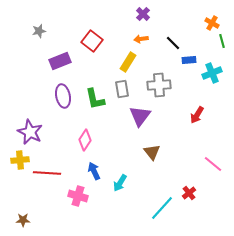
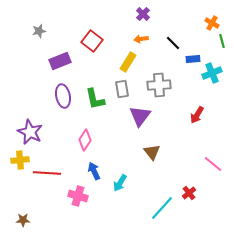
blue rectangle: moved 4 px right, 1 px up
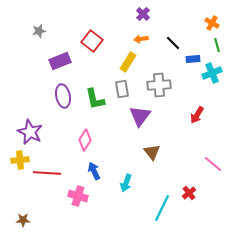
green line: moved 5 px left, 4 px down
cyan arrow: moved 6 px right; rotated 12 degrees counterclockwise
cyan line: rotated 16 degrees counterclockwise
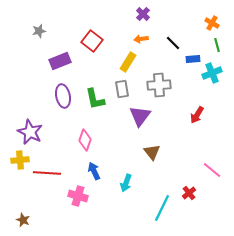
pink diamond: rotated 15 degrees counterclockwise
pink line: moved 1 px left, 6 px down
brown star: rotated 24 degrees clockwise
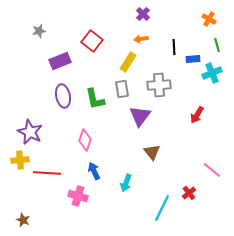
orange cross: moved 3 px left, 4 px up
black line: moved 1 px right, 4 px down; rotated 42 degrees clockwise
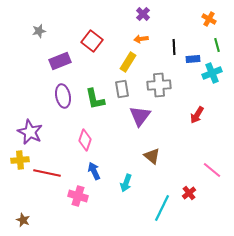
brown triangle: moved 4 px down; rotated 12 degrees counterclockwise
red line: rotated 8 degrees clockwise
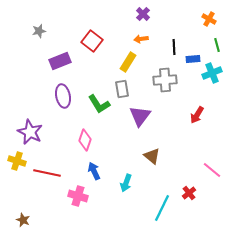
gray cross: moved 6 px right, 5 px up
green L-shape: moved 4 px right, 5 px down; rotated 20 degrees counterclockwise
yellow cross: moved 3 px left, 1 px down; rotated 24 degrees clockwise
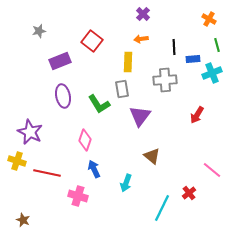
yellow rectangle: rotated 30 degrees counterclockwise
blue arrow: moved 2 px up
